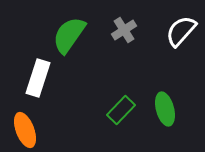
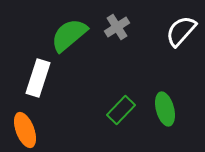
gray cross: moved 7 px left, 3 px up
green semicircle: rotated 15 degrees clockwise
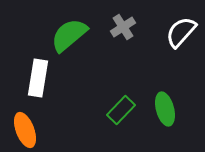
gray cross: moved 6 px right
white semicircle: moved 1 px down
white rectangle: rotated 9 degrees counterclockwise
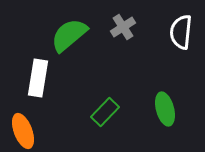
white semicircle: rotated 36 degrees counterclockwise
green rectangle: moved 16 px left, 2 px down
orange ellipse: moved 2 px left, 1 px down
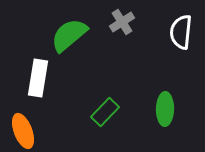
gray cross: moved 1 px left, 5 px up
green ellipse: rotated 16 degrees clockwise
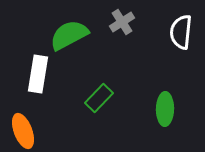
green semicircle: rotated 12 degrees clockwise
white rectangle: moved 4 px up
green rectangle: moved 6 px left, 14 px up
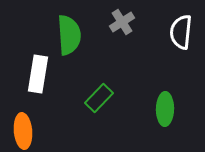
green semicircle: rotated 114 degrees clockwise
orange ellipse: rotated 16 degrees clockwise
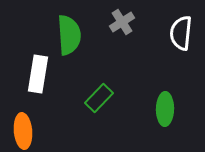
white semicircle: moved 1 px down
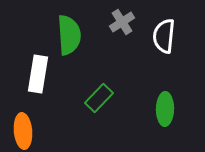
white semicircle: moved 17 px left, 3 px down
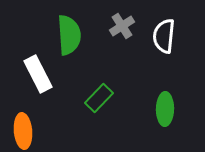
gray cross: moved 4 px down
white rectangle: rotated 36 degrees counterclockwise
